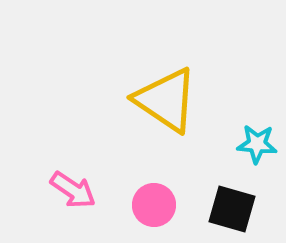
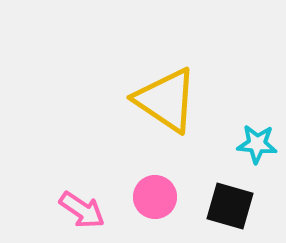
pink arrow: moved 9 px right, 20 px down
pink circle: moved 1 px right, 8 px up
black square: moved 2 px left, 3 px up
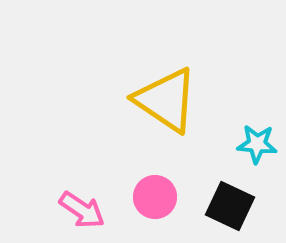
black square: rotated 9 degrees clockwise
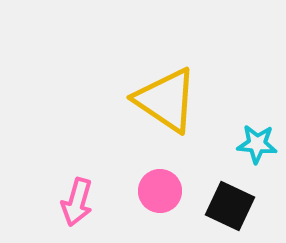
pink circle: moved 5 px right, 6 px up
pink arrow: moved 5 px left, 8 px up; rotated 72 degrees clockwise
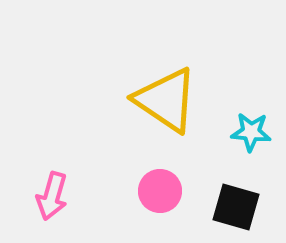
cyan star: moved 6 px left, 12 px up
pink arrow: moved 25 px left, 6 px up
black square: moved 6 px right, 1 px down; rotated 9 degrees counterclockwise
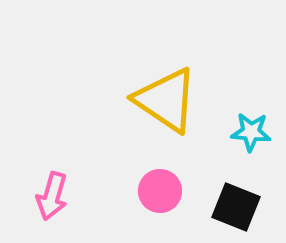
black square: rotated 6 degrees clockwise
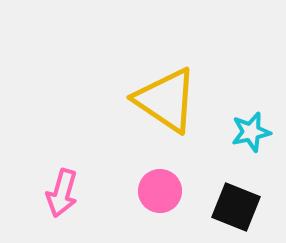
cyan star: rotated 18 degrees counterclockwise
pink arrow: moved 10 px right, 3 px up
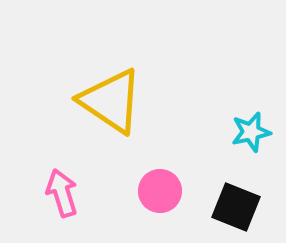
yellow triangle: moved 55 px left, 1 px down
pink arrow: rotated 147 degrees clockwise
